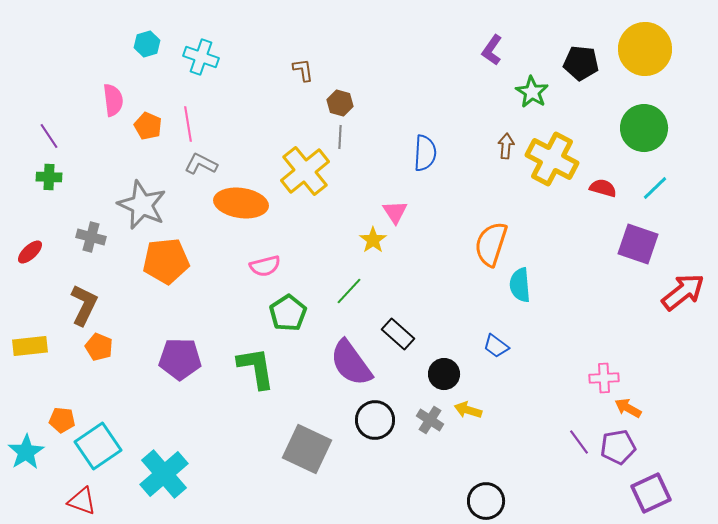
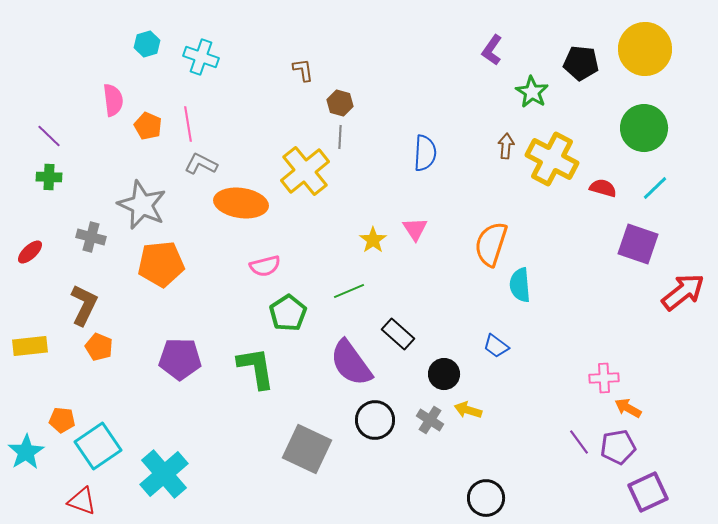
purple line at (49, 136): rotated 12 degrees counterclockwise
pink triangle at (395, 212): moved 20 px right, 17 px down
orange pentagon at (166, 261): moved 5 px left, 3 px down
green line at (349, 291): rotated 24 degrees clockwise
purple square at (651, 493): moved 3 px left, 1 px up
black circle at (486, 501): moved 3 px up
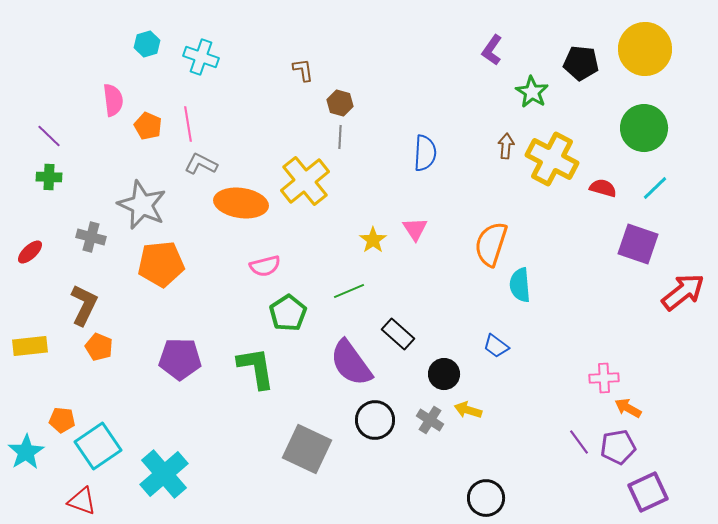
yellow cross at (305, 171): moved 10 px down
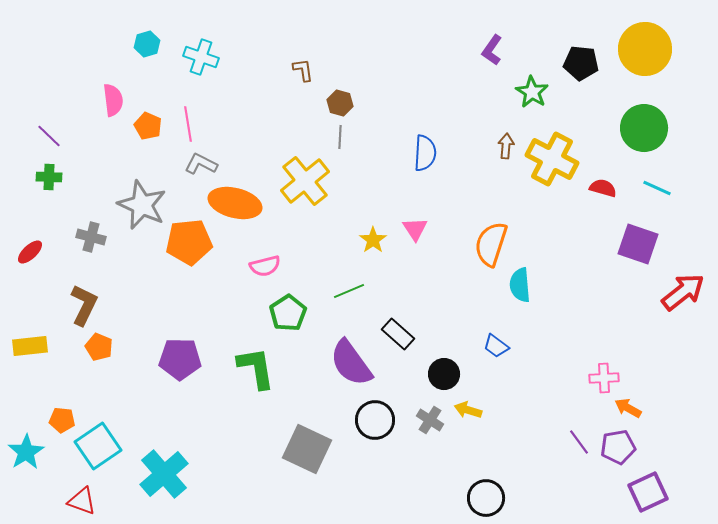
cyan line at (655, 188): moved 2 px right; rotated 68 degrees clockwise
orange ellipse at (241, 203): moved 6 px left; rotated 6 degrees clockwise
orange pentagon at (161, 264): moved 28 px right, 22 px up
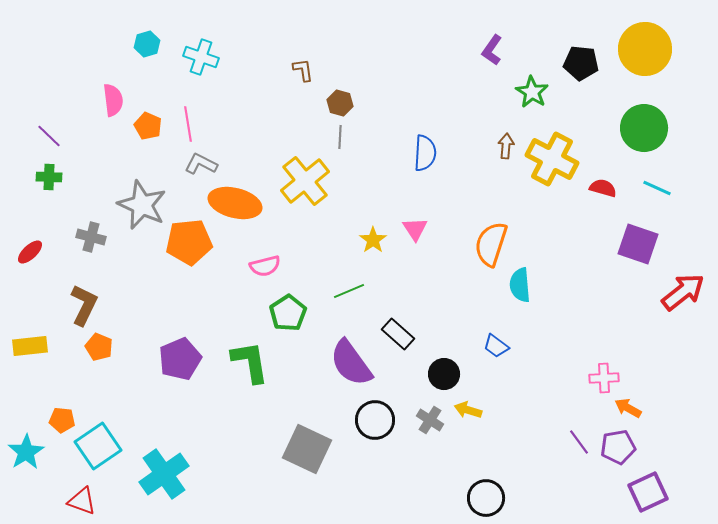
purple pentagon at (180, 359): rotated 24 degrees counterclockwise
green L-shape at (256, 368): moved 6 px left, 6 px up
cyan cross at (164, 474): rotated 6 degrees clockwise
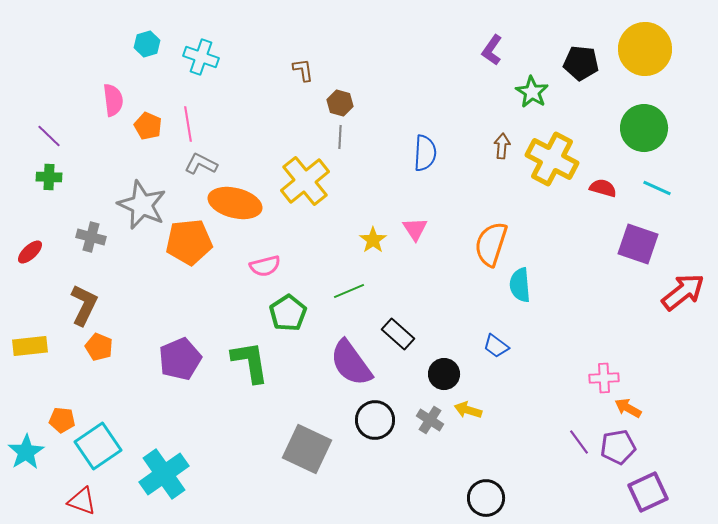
brown arrow at (506, 146): moved 4 px left
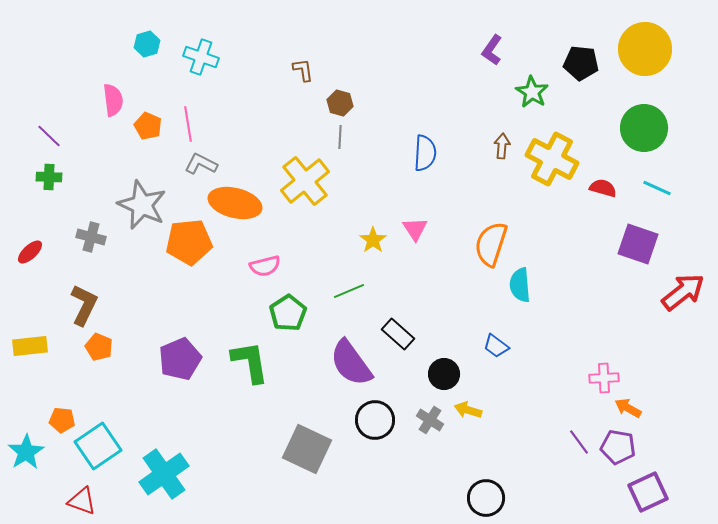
purple pentagon at (618, 447): rotated 20 degrees clockwise
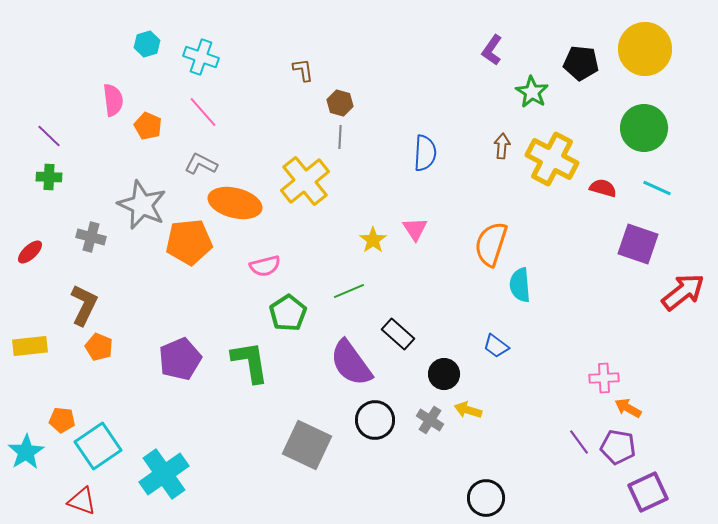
pink line at (188, 124): moved 15 px right, 12 px up; rotated 32 degrees counterclockwise
gray square at (307, 449): moved 4 px up
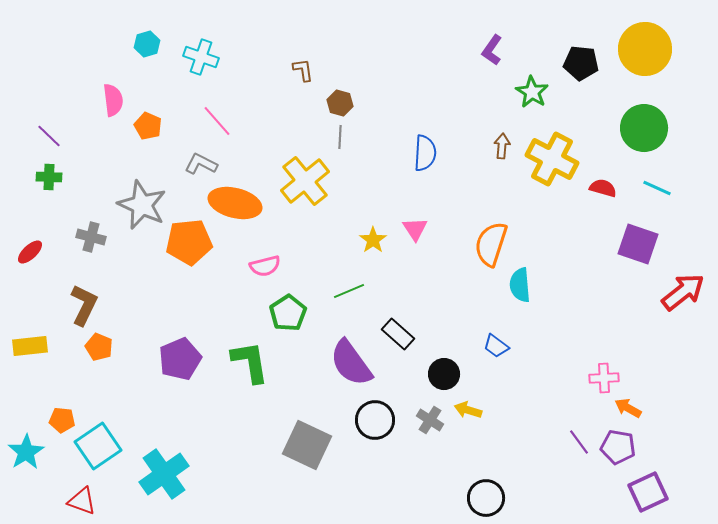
pink line at (203, 112): moved 14 px right, 9 px down
